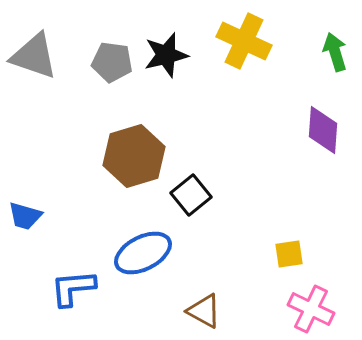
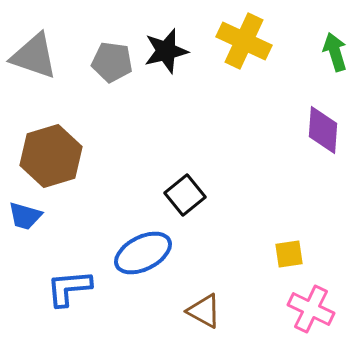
black star: moved 4 px up
brown hexagon: moved 83 px left
black square: moved 6 px left
blue L-shape: moved 4 px left
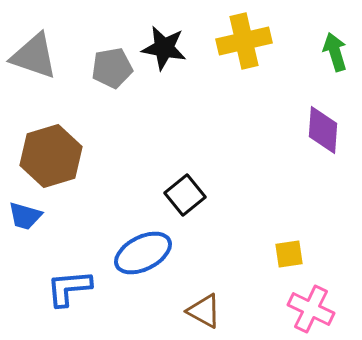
yellow cross: rotated 38 degrees counterclockwise
black star: moved 2 px left, 3 px up; rotated 24 degrees clockwise
gray pentagon: moved 6 px down; rotated 18 degrees counterclockwise
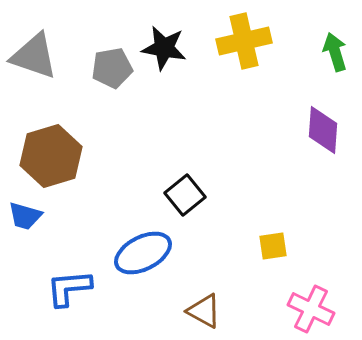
yellow square: moved 16 px left, 8 px up
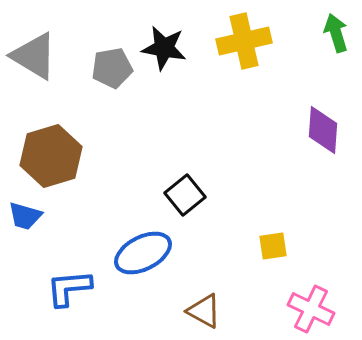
green arrow: moved 1 px right, 19 px up
gray triangle: rotated 12 degrees clockwise
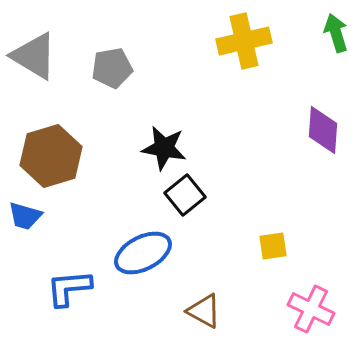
black star: moved 100 px down
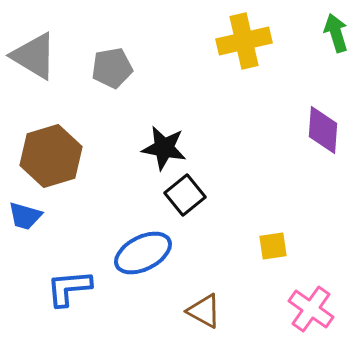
pink cross: rotated 9 degrees clockwise
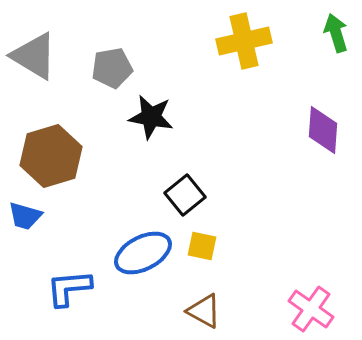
black star: moved 13 px left, 31 px up
yellow square: moved 71 px left; rotated 20 degrees clockwise
